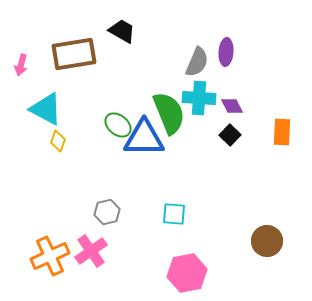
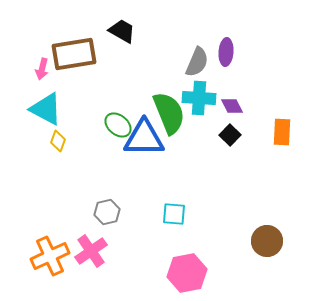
pink arrow: moved 21 px right, 4 px down
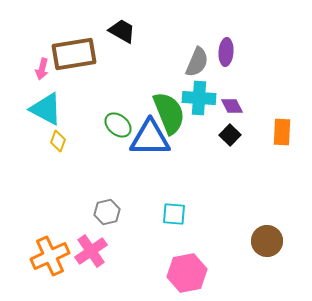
blue triangle: moved 6 px right
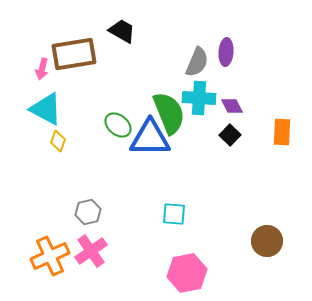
gray hexagon: moved 19 px left
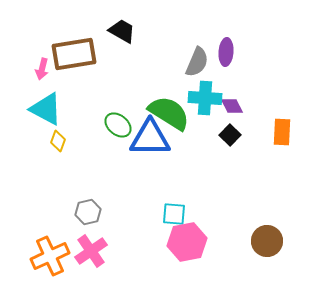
cyan cross: moved 6 px right
green semicircle: rotated 36 degrees counterclockwise
pink hexagon: moved 31 px up
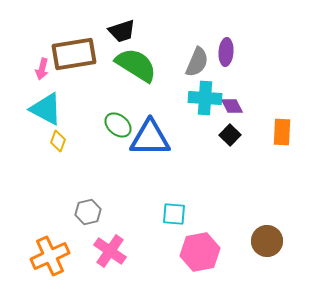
black trapezoid: rotated 132 degrees clockwise
green semicircle: moved 33 px left, 48 px up
pink hexagon: moved 13 px right, 10 px down
pink cross: moved 19 px right; rotated 20 degrees counterclockwise
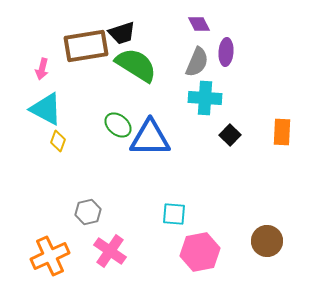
black trapezoid: moved 2 px down
brown rectangle: moved 12 px right, 8 px up
purple diamond: moved 33 px left, 82 px up
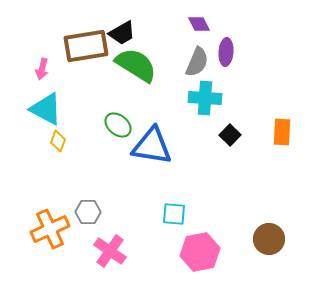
black trapezoid: rotated 12 degrees counterclockwise
blue triangle: moved 2 px right, 8 px down; rotated 9 degrees clockwise
gray hexagon: rotated 15 degrees clockwise
brown circle: moved 2 px right, 2 px up
orange cross: moved 27 px up
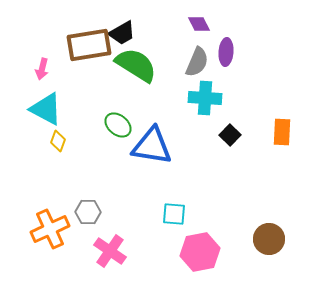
brown rectangle: moved 3 px right, 1 px up
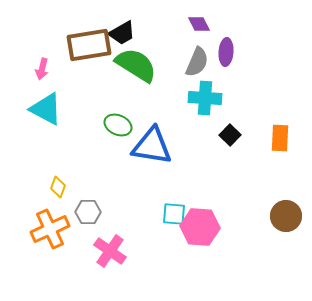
green ellipse: rotated 16 degrees counterclockwise
orange rectangle: moved 2 px left, 6 px down
yellow diamond: moved 46 px down
brown circle: moved 17 px right, 23 px up
pink hexagon: moved 25 px up; rotated 15 degrees clockwise
